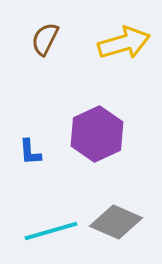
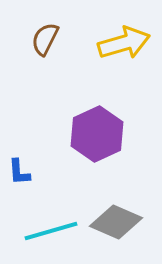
blue L-shape: moved 11 px left, 20 px down
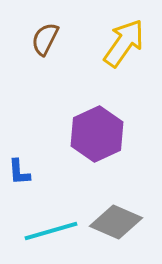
yellow arrow: rotated 39 degrees counterclockwise
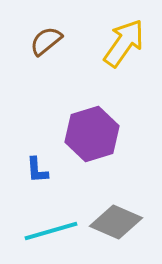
brown semicircle: moved 1 px right, 2 px down; rotated 24 degrees clockwise
purple hexagon: moved 5 px left; rotated 8 degrees clockwise
blue L-shape: moved 18 px right, 2 px up
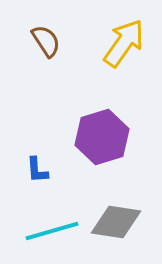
brown semicircle: rotated 96 degrees clockwise
purple hexagon: moved 10 px right, 3 px down
gray diamond: rotated 15 degrees counterclockwise
cyan line: moved 1 px right
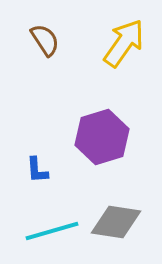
brown semicircle: moved 1 px left, 1 px up
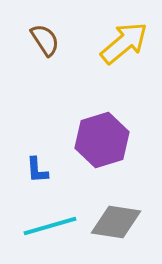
yellow arrow: rotated 15 degrees clockwise
purple hexagon: moved 3 px down
cyan line: moved 2 px left, 5 px up
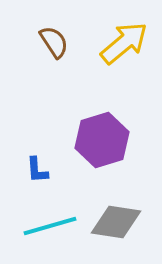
brown semicircle: moved 9 px right, 2 px down
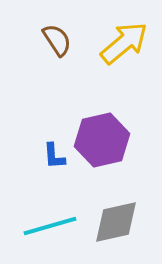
brown semicircle: moved 3 px right, 2 px up
purple hexagon: rotated 4 degrees clockwise
blue L-shape: moved 17 px right, 14 px up
gray diamond: rotated 21 degrees counterclockwise
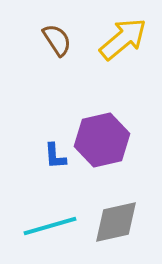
yellow arrow: moved 1 px left, 4 px up
blue L-shape: moved 1 px right
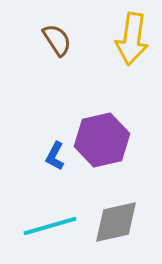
yellow arrow: moved 9 px right; rotated 138 degrees clockwise
blue L-shape: rotated 32 degrees clockwise
